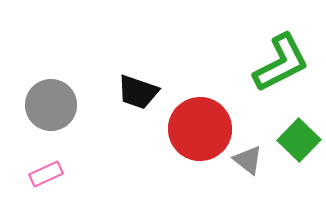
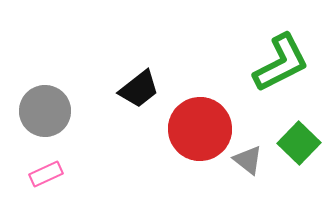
black trapezoid: moved 1 px right, 3 px up; rotated 57 degrees counterclockwise
gray circle: moved 6 px left, 6 px down
green square: moved 3 px down
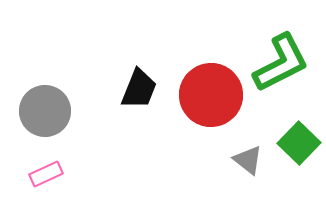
black trapezoid: rotated 30 degrees counterclockwise
red circle: moved 11 px right, 34 px up
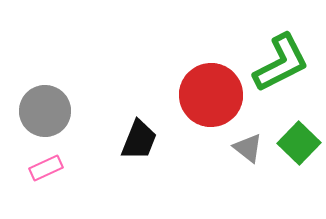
black trapezoid: moved 51 px down
gray triangle: moved 12 px up
pink rectangle: moved 6 px up
